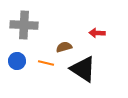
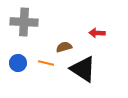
gray cross: moved 3 px up
blue circle: moved 1 px right, 2 px down
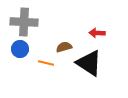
blue circle: moved 2 px right, 14 px up
black triangle: moved 6 px right, 6 px up
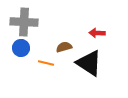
blue circle: moved 1 px right, 1 px up
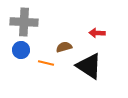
blue circle: moved 2 px down
black triangle: moved 3 px down
